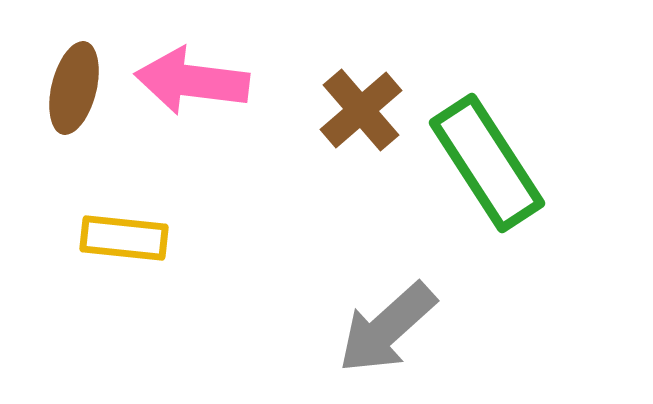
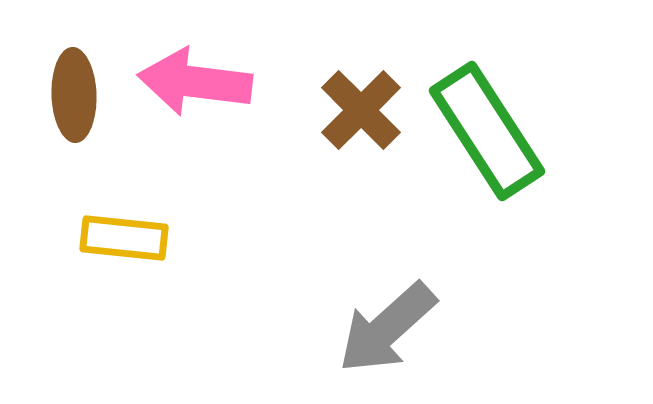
pink arrow: moved 3 px right, 1 px down
brown ellipse: moved 7 px down; rotated 16 degrees counterclockwise
brown cross: rotated 4 degrees counterclockwise
green rectangle: moved 32 px up
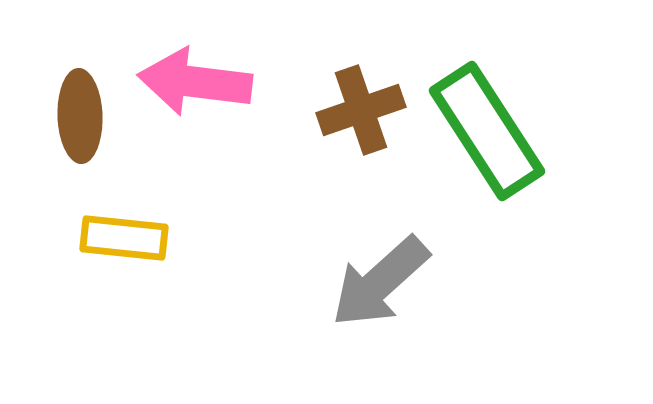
brown ellipse: moved 6 px right, 21 px down
brown cross: rotated 26 degrees clockwise
gray arrow: moved 7 px left, 46 px up
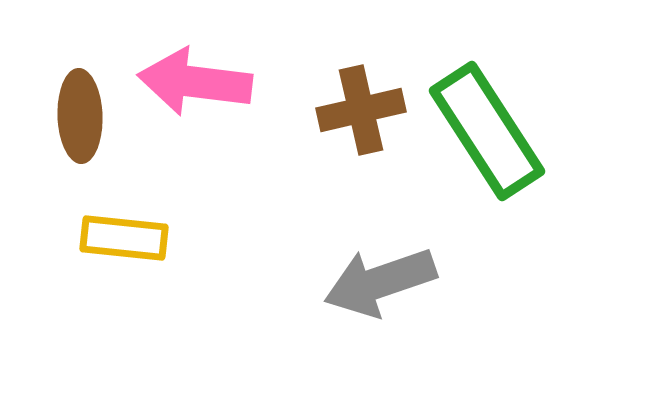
brown cross: rotated 6 degrees clockwise
gray arrow: rotated 23 degrees clockwise
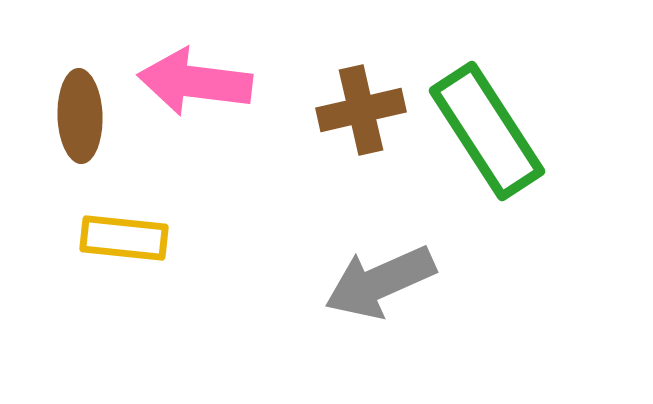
gray arrow: rotated 5 degrees counterclockwise
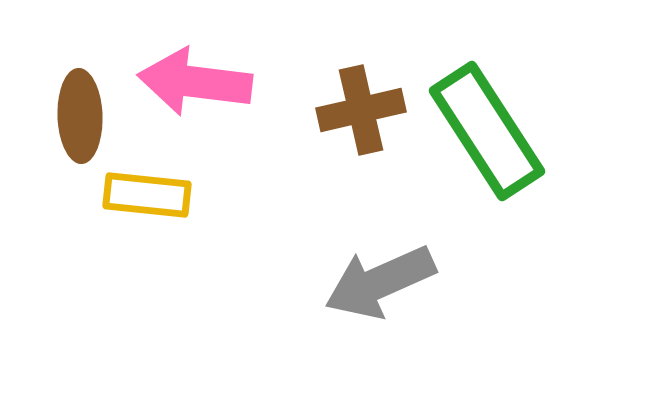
yellow rectangle: moved 23 px right, 43 px up
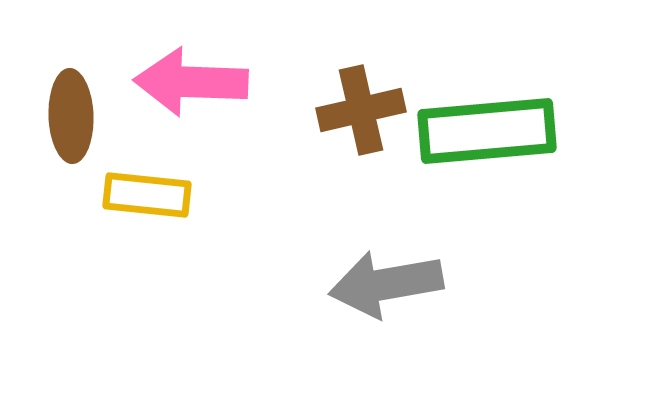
pink arrow: moved 4 px left; rotated 5 degrees counterclockwise
brown ellipse: moved 9 px left
green rectangle: rotated 62 degrees counterclockwise
gray arrow: moved 6 px right, 2 px down; rotated 14 degrees clockwise
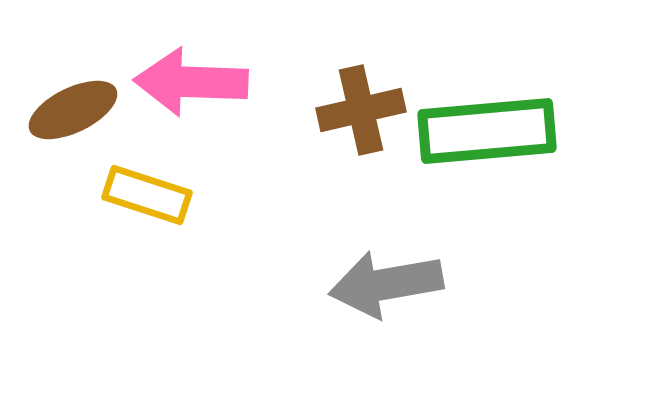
brown ellipse: moved 2 px right, 6 px up; rotated 66 degrees clockwise
yellow rectangle: rotated 12 degrees clockwise
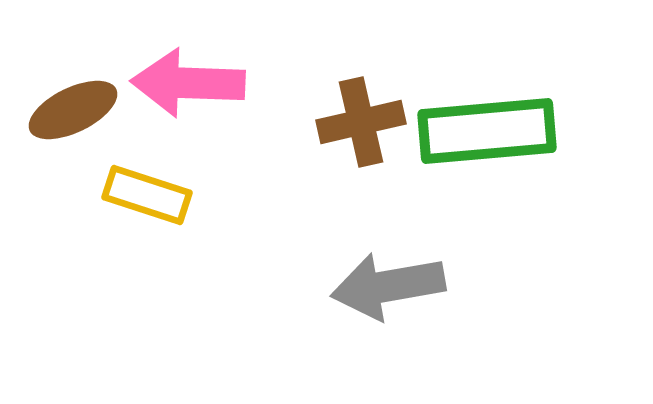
pink arrow: moved 3 px left, 1 px down
brown cross: moved 12 px down
gray arrow: moved 2 px right, 2 px down
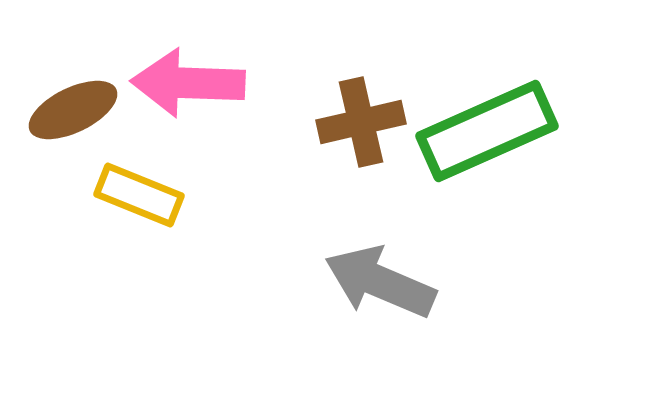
green rectangle: rotated 19 degrees counterclockwise
yellow rectangle: moved 8 px left; rotated 4 degrees clockwise
gray arrow: moved 8 px left, 4 px up; rotated 33 degrees clockwise
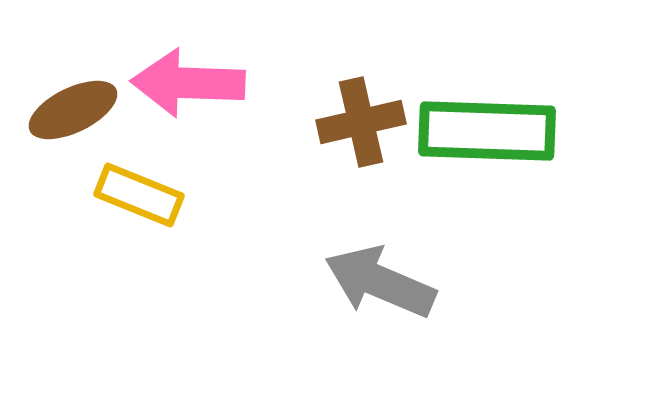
green rectangle: rotated 26 degrees clockwise
